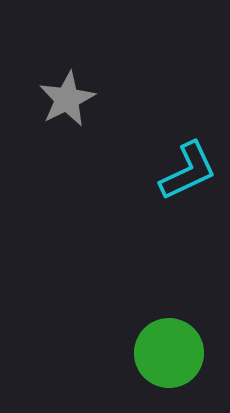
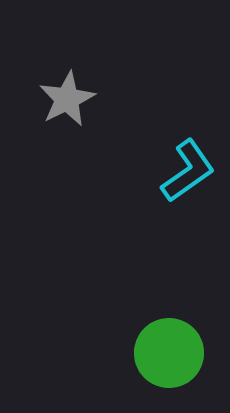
cyan L-shape: rotated 10 degrees counterclockwise
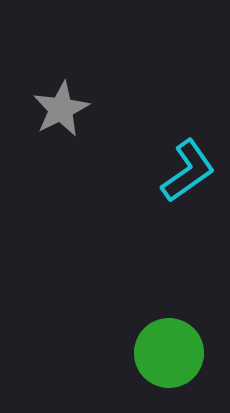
gray star: moved 6 px left, 10 px down
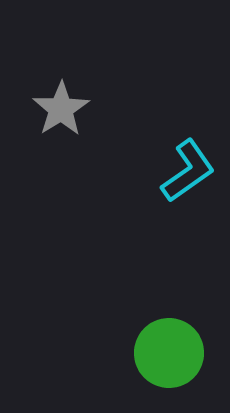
gray star: rotated 6 degrees counterclockwise
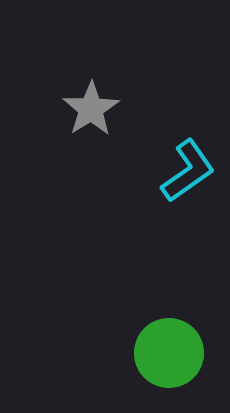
gray star: moved 30 px right
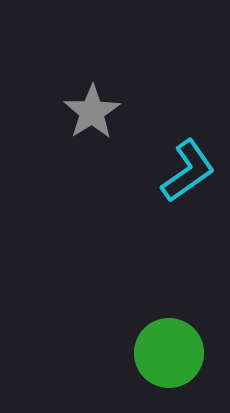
gray star: moved 1 px right, 3 px down
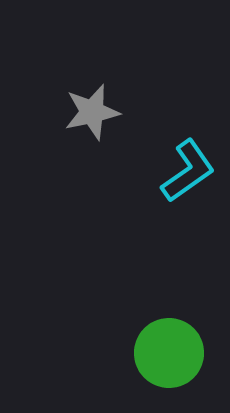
gray star: rotated 20 degrees clockwise
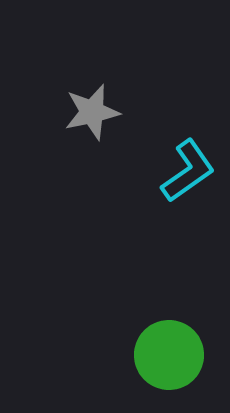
green circle: moved 2 px down
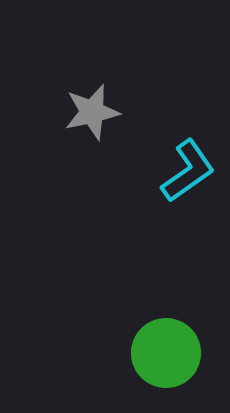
green circle: moved 3 px left, 2 px up
